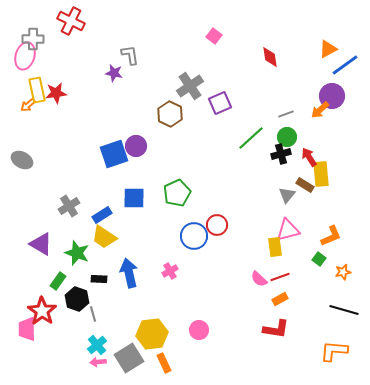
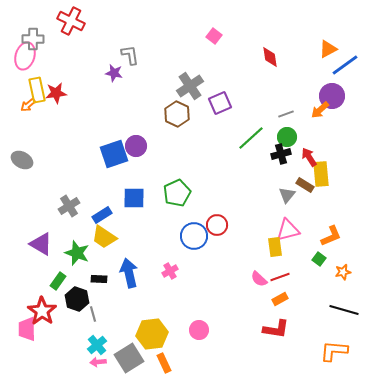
brown hexagon at (170, 114): moved 7 px right
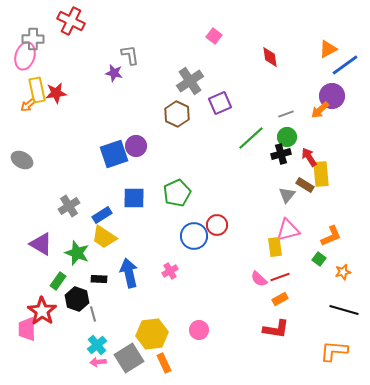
gray cross at (190, 86): moved 5 px up
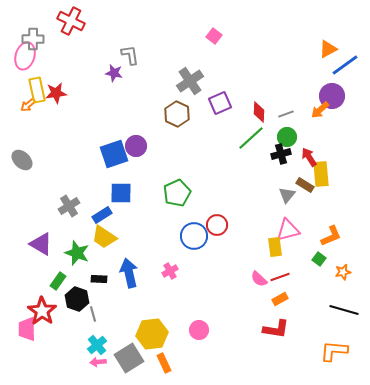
red diamond at (270, 57): moved 11 px left, 55 px down; rotated 10 degrees clockwise
gray ellipse at (22, 160): rotated 15 degrees clockwise
blue square at (134, 198): moved 13 px left, 5 px up
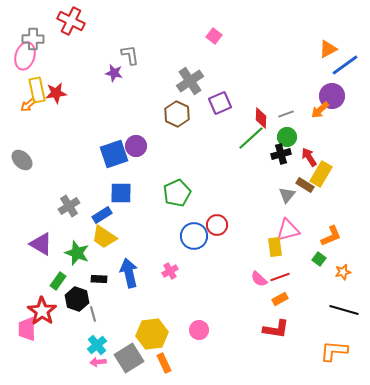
red diamond at (259, 112): moved 2 px right, 6 px down
yellow rectangle at (321, 174): rotated 35 degrees clockwise
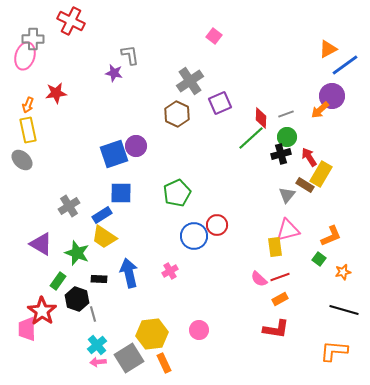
yellow rectangle at (37, 90): moved 9 px left, 40 px down
orange arrow at (28, 105): rotated 28 degrees counterclockwise
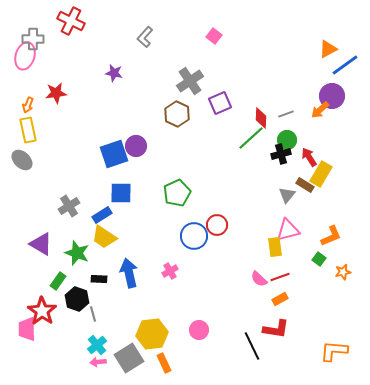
gray L-shape at (130, 55): moved 15 px right, 18 px up; rotated 130 degrees counterclockwise
green circle at (287, 137): moved 3 px down
black line at (344, 310): moved 92 px left, 36 px down; rotated 48 degrees clockwise
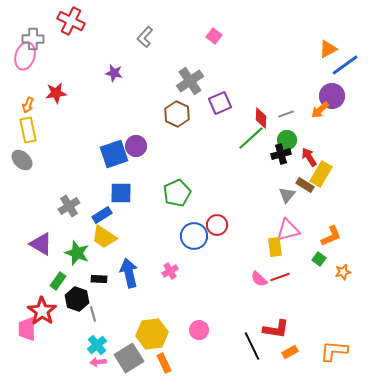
orange rectangle at (280, 299): moved 10 px right, 53 px down
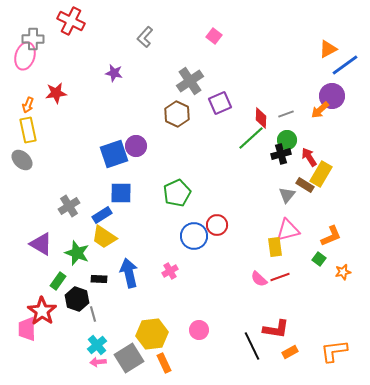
orange L-shape at (334, 351): rotated 12 degrees counterclockwise
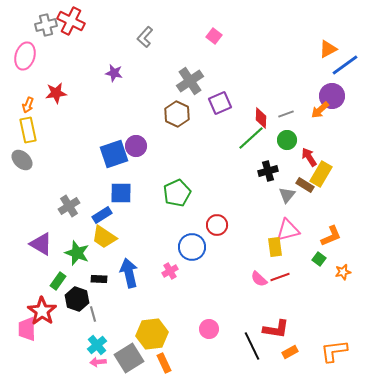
gray cross at (33, 39): moved 13 px right, 14 px up; rotated 15 degrees counterclockwise
black cross at (281, 154): moved 13 px left, 17 px down
blue circle at (194, 236): moved 2 px left, 11 px down
pink circle at (199, 330): moved 10 px right, 1 px up
